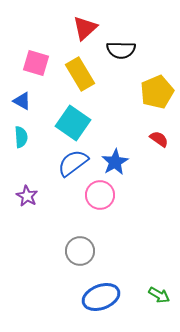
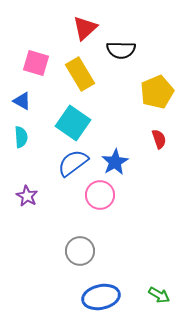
red semicircle: rotated 36 degrees clockwise
blue ellipse: rotated 9 degrees clockwise
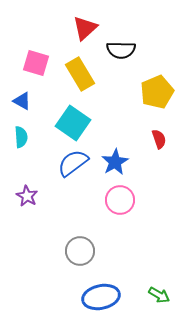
pink circle: moved 20 px right, 5 px down
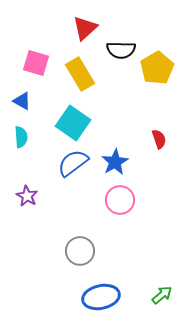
yellow pentagon: moved 24 px up; rotated 8 degrees counterclockwise
green arrow: moved 3 px right; rotated 70 degrees counterclockwise
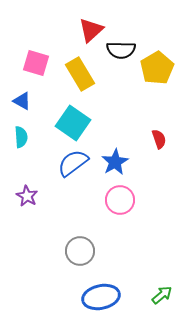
red triangle: moved 6 px right, 2 px down
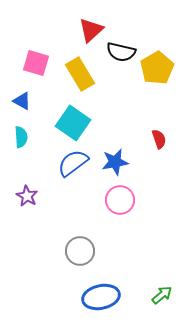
black semicircle: moved 2 px down; rotated 12 degrees clockwise
blue star: rotated 20 degrees clockwise
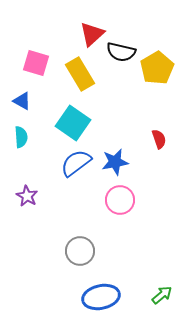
red triangle: moved 1 px right, 4 px down
blue semicircle: moved 3 px right
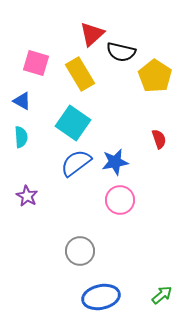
yellow pentagon: moved 2 px left, 8 px down; rotated 8 degrees counterclockwise
